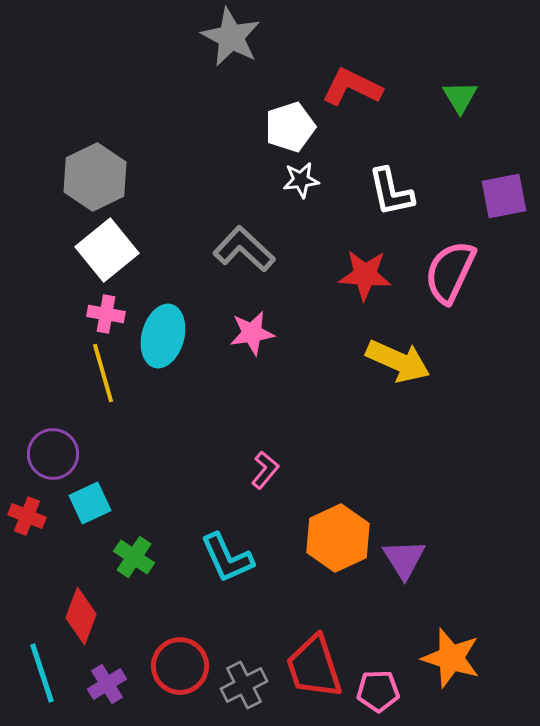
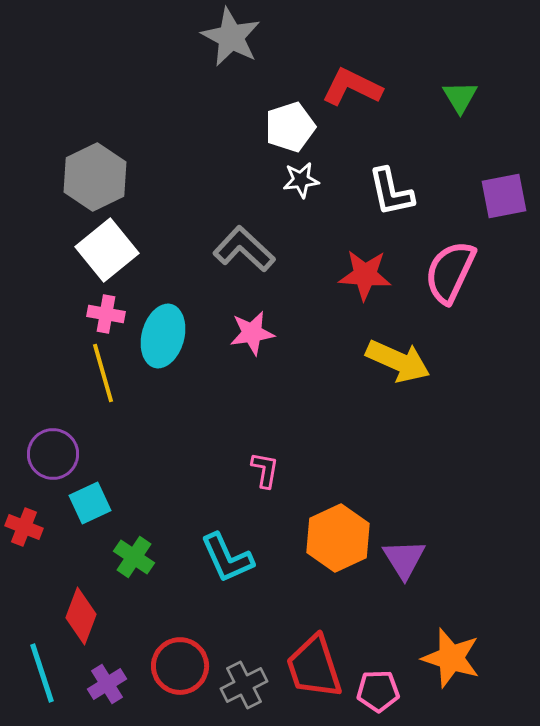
pink L-shape: rotated 30 degrees counterclockwise
red cross: moved 3 px left, 11 px down
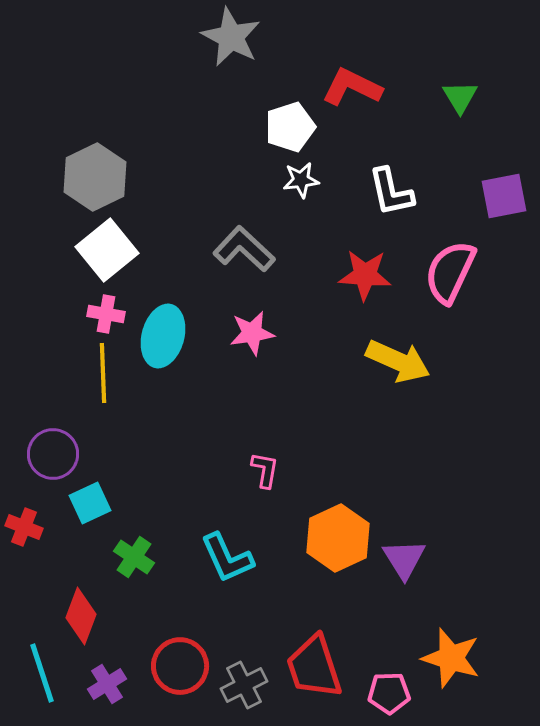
yellow line: rotated 14 degrees clockwise
pink pentagon: moved 11 px right, 2 px down
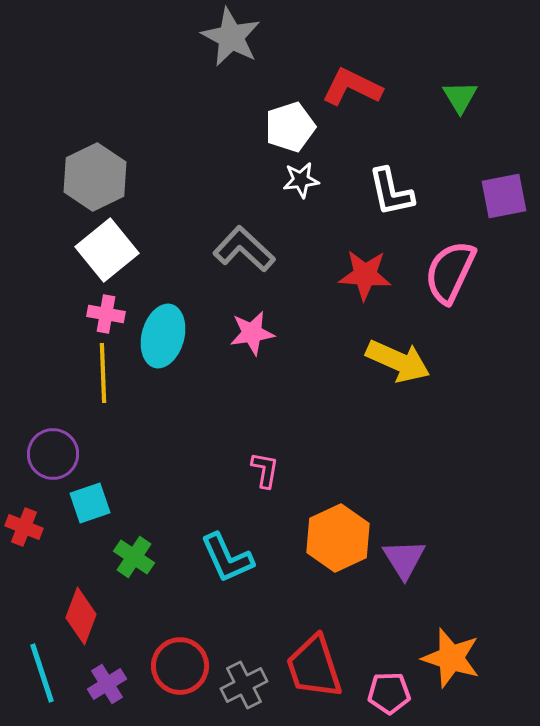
cyan square: rotated 6 degrees clockwise
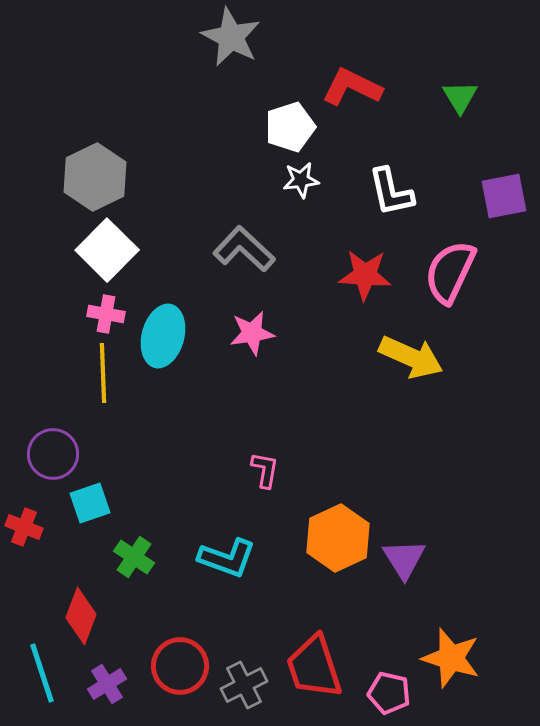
white square: rotated 6 degrees counterclockwise
yellow arrow: moved 13 px right, 4 px up
cyan L-shape: rotated 46 degrees counterclockwise
pink pentagon: rotated 15 degrees clockwise
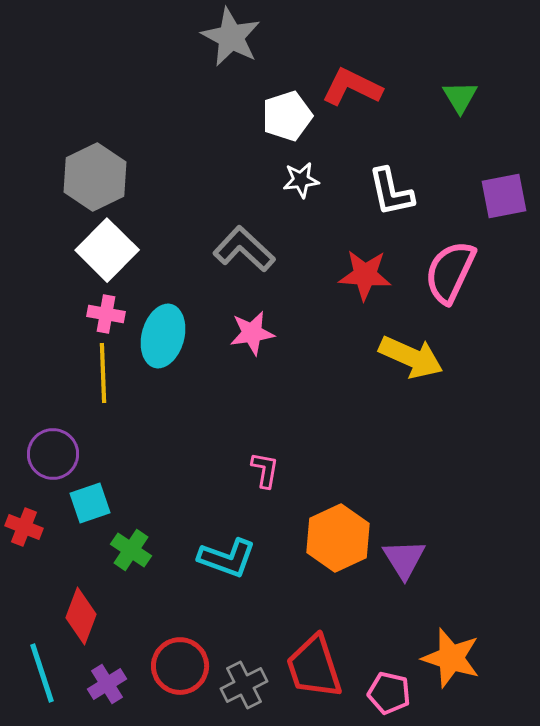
white pentagon: moved 3 px left, 11 px up
green cross: moved 3 px left, 7 px up
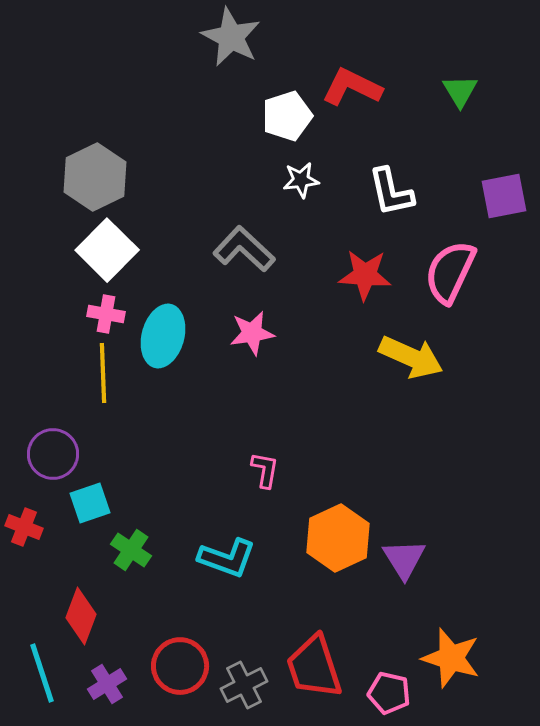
green triangle: moved 6 px up
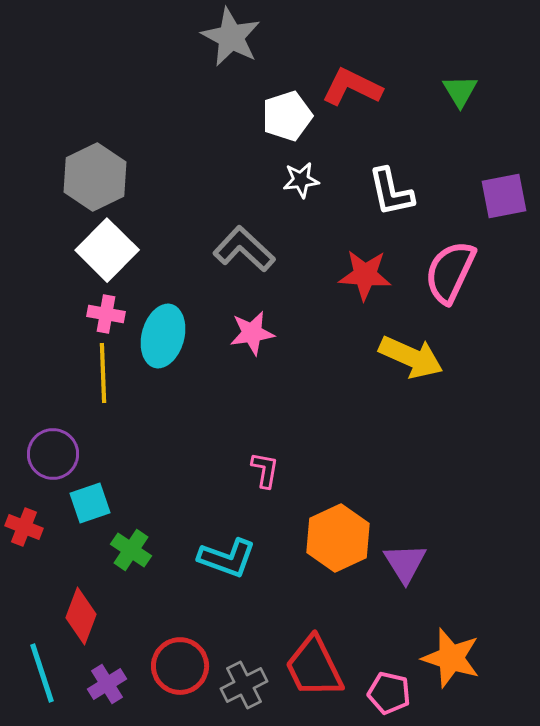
purple triangle: moved 1 px right, 4 px down
red trapezoid: rotated 8 degrees counterclockwise
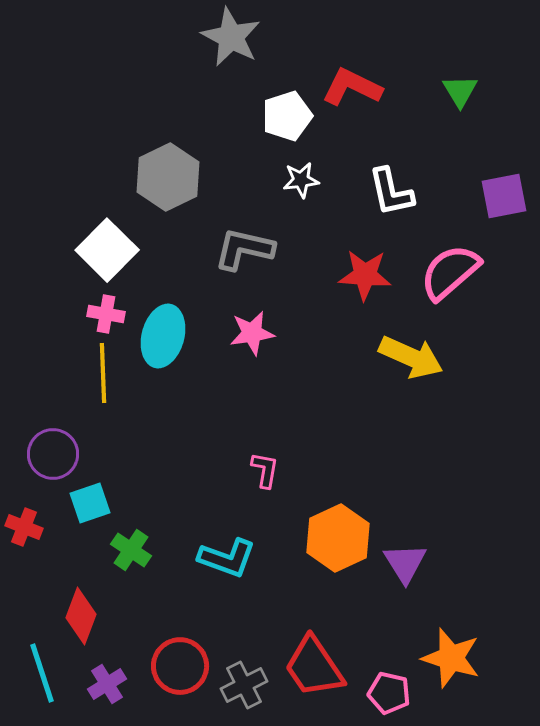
gray hexagon: moved 73 px right
gray L-shape: rotated 30 degrees counterclockwise
pink semicircle: rotated 24 degrees clockwise
red trapezoid: rotated 8 degrees counterclockwise
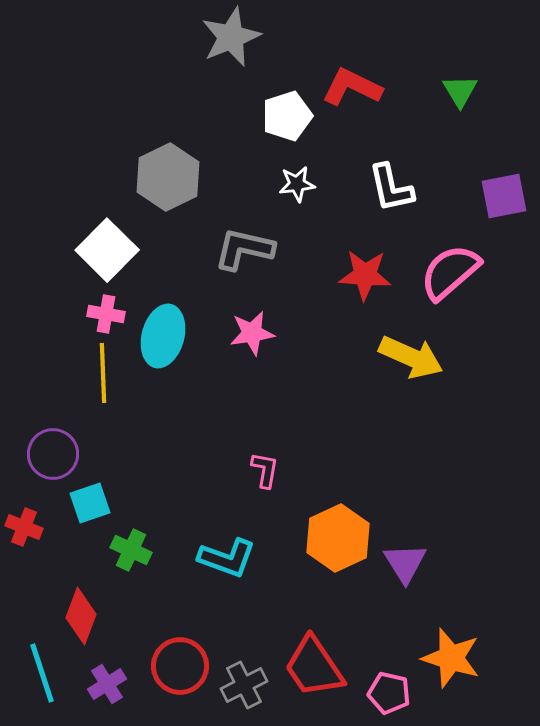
gray star: rotated 22 degrees clockwise
white star: moved 4 px left, 4 px down
white L-shape: moved 4 px up
green cross: rotated 9 degrees counterclockwise
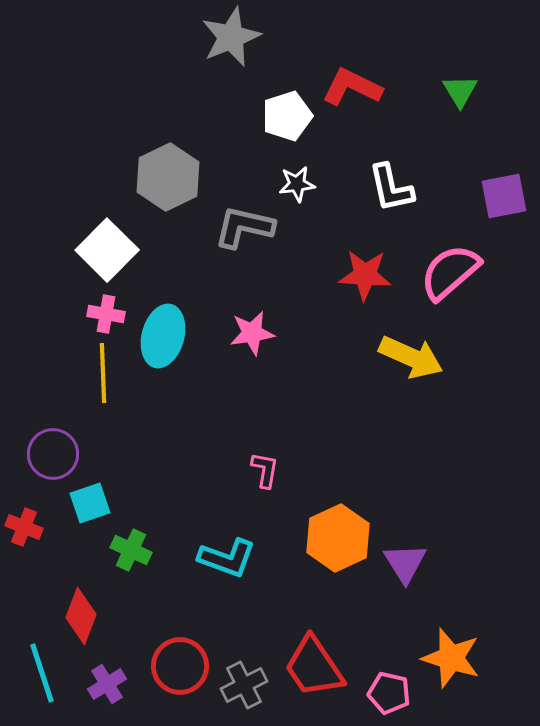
gray L-shape: moved 22 px up
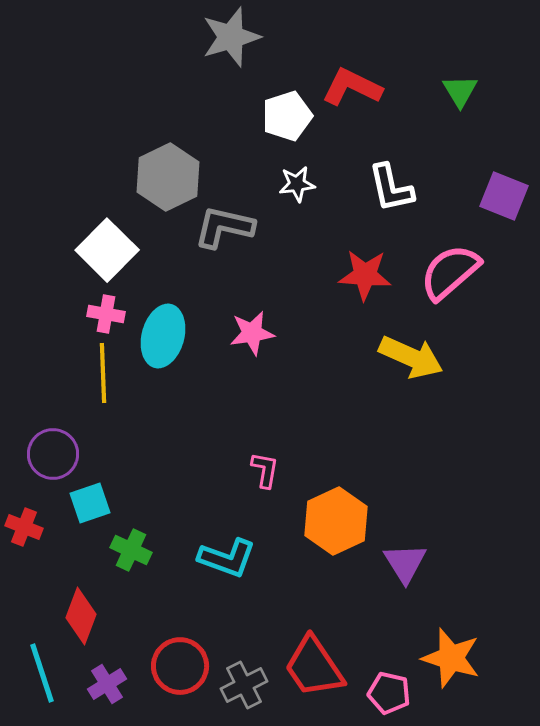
gray star: rotated 6 degrees clockwise
purple square: rotated 33 degrees clockwise
gray L-shape: moved 20 px left
orange hexagon: moved 2 px left, 17 px up
